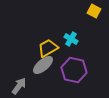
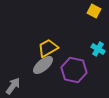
cyan cross: moved 27 px right, 10 px down
gray arrow: moved 6 px left
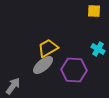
yellow square: rotated 24 degrees counterclockwise
purple hexagon: rotated 10 degrees counterclockwise
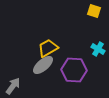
yellow square: rotated 16 degrees clockwise
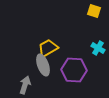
cyan cross: moved 1 px up
gray ellipse: rotated 70 degrees counterclockwise
gray arrow: moved 12 px right, 1 px up; rotated 18 degrees counterclockwise
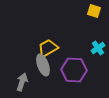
cyan cross: rotated 24 degrees clockwise
gray arrow: moved 3 px left, 3 px up
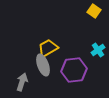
yellow square: rotated 16 degrees clockwise
cyan cross: moved 2 px down
purple hexagon: rotated 10 degrees counterclockwise
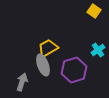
purple hexagon: rotated 10 degrees counterclockwise
